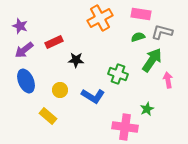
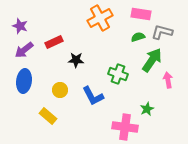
blue ellipse: moved 2 px left; rotated 30 degrees clockwise
blue L-shape: rotated 30 degrees clockwise
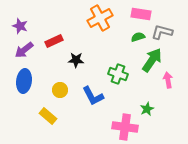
red rectangle: moved 1 px up
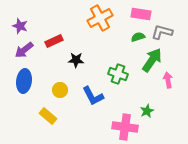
green star: moved 2 px down
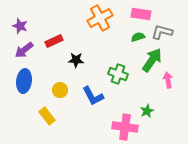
yellow rectangle: moved 1 px left; rotated 12 degrees clockwise
